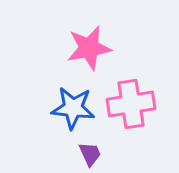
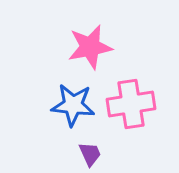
pink star: moved 1 px right, 1 px up
blue star: moved 3 px up
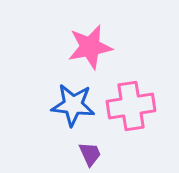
pink cross: moved 2 px down
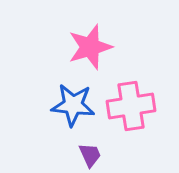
pink star: rotated 6 degrees counterclockwise
purple trapezoid: moved 1 px down
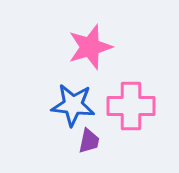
pink cross: rotated 9 degrees clockwise
purple trapezoid: moved 1 px left, 14 px up; rotated 36 degrees clockwise
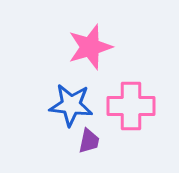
blue star: moved 2 px left
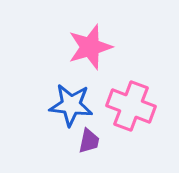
pink cross: rotated 21 degrees clockwise
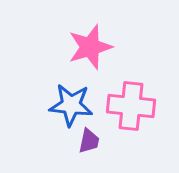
pink cross: rotated 15 degrees counterclockwise
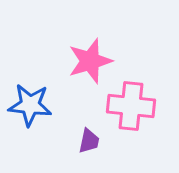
pink star: moved 14 px down
blue star: moved 41 px left
